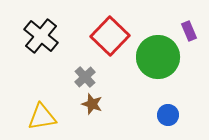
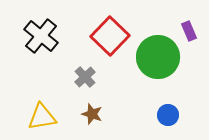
brown star: moved 10 px down
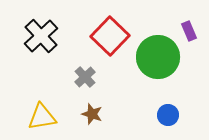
black cross: rotated 8 degrees clockwise
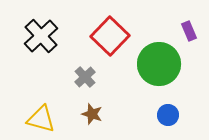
green circle: moved 1 px right, 7 px down
yellow triangle: moved 1 px left, 2 px down; rotated 24 degrees clockwise
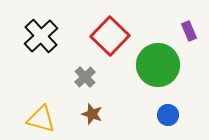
green circle: moved 1 px left, 1 px down
